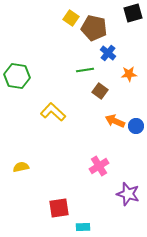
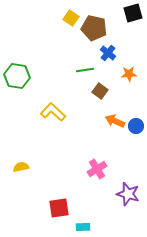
pink cross: moved 2 px left, 3 px down
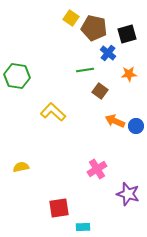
black square: moved 6 px left, 21 px down
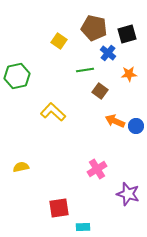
yellow square: moved 12 px left, 23 px down
green hexagon: rotated 20 degrees counterclockwise
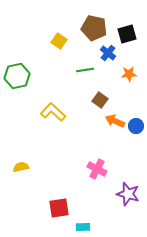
brown square: moved 9 px down
pink cross: rotated 30 degrees counterclockwise
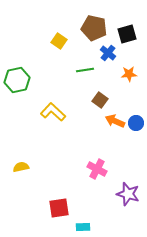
green hexagon: moved 4 px down
blue circle: moved 3 px up
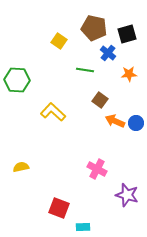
green line: rotated 18 degrees clockwise
green hexagon: rotated 15 degrees clockwise
purple star: moved 1 px left, 1 px down
red square: rotated 30 degrees clockwise
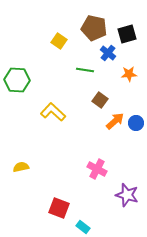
orange arrow: rotated 114 degrees clockwise
cyan rectangle: rotated 40 degrees clockwise
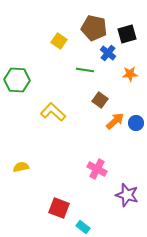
orange star: moved 1 px right
